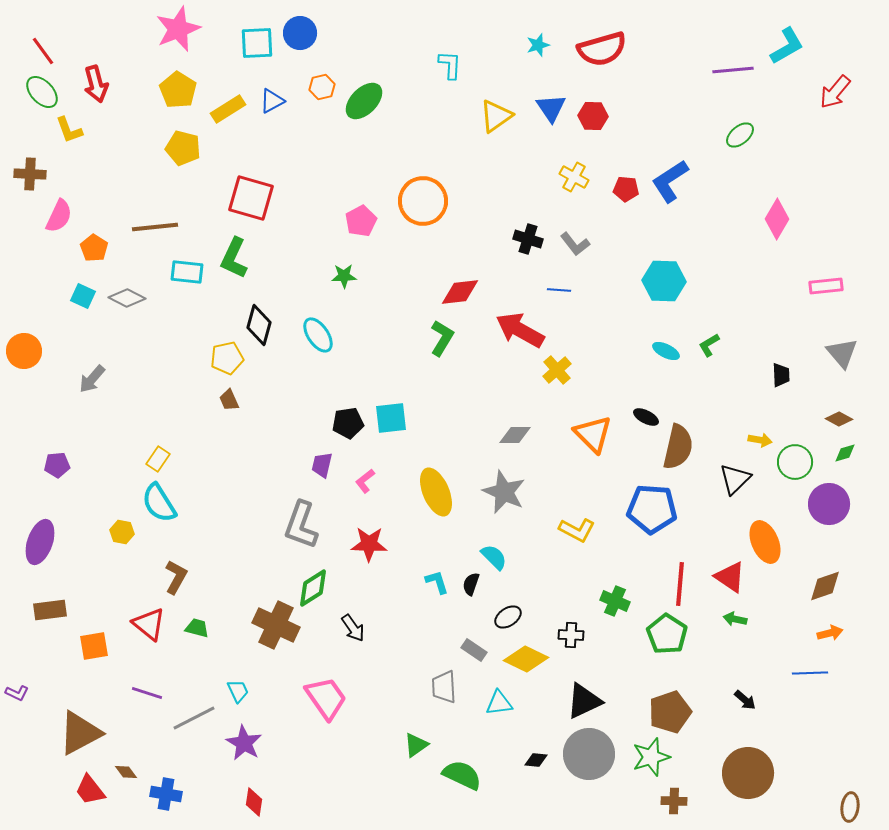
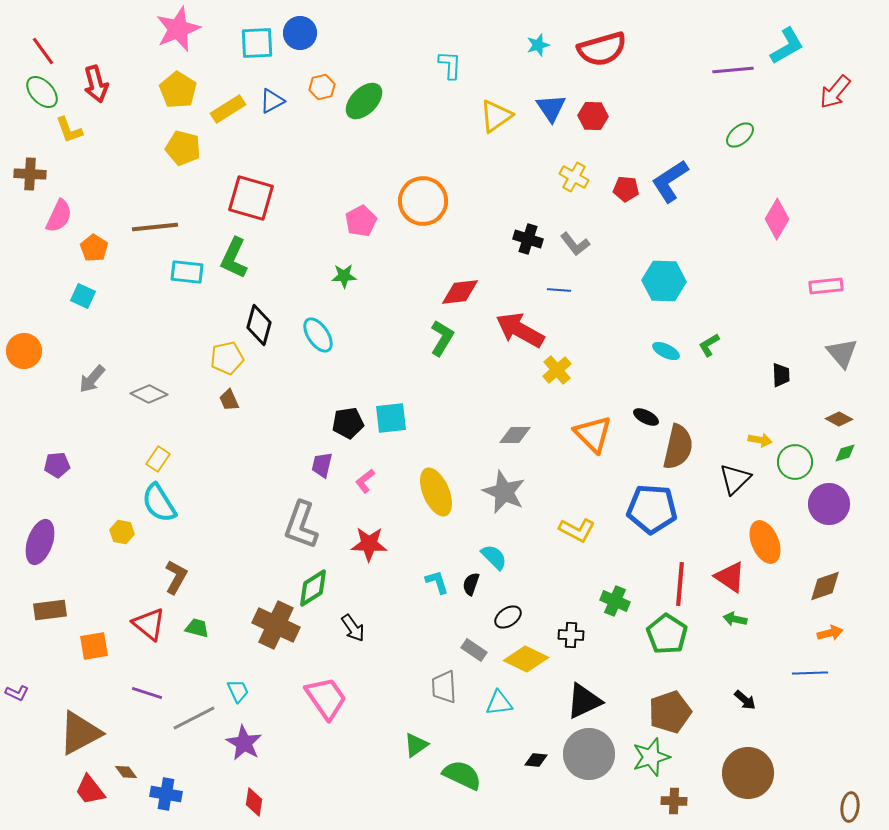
gray diamond at (127, 298): moved 22 px right, 96 px down
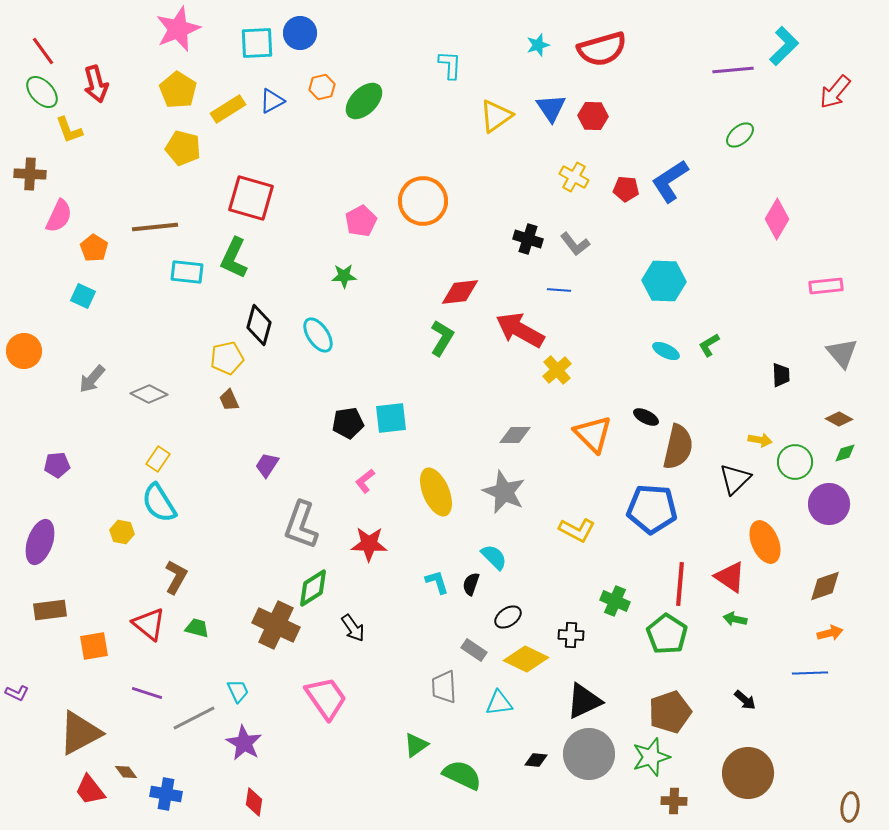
cyan L-shape at (787, 46): moved 3 px left; rotated 15 degrees counterclockwise
purple trapezoid at (322, 465): moved 55 px left; rotated 20 degrees clockwise
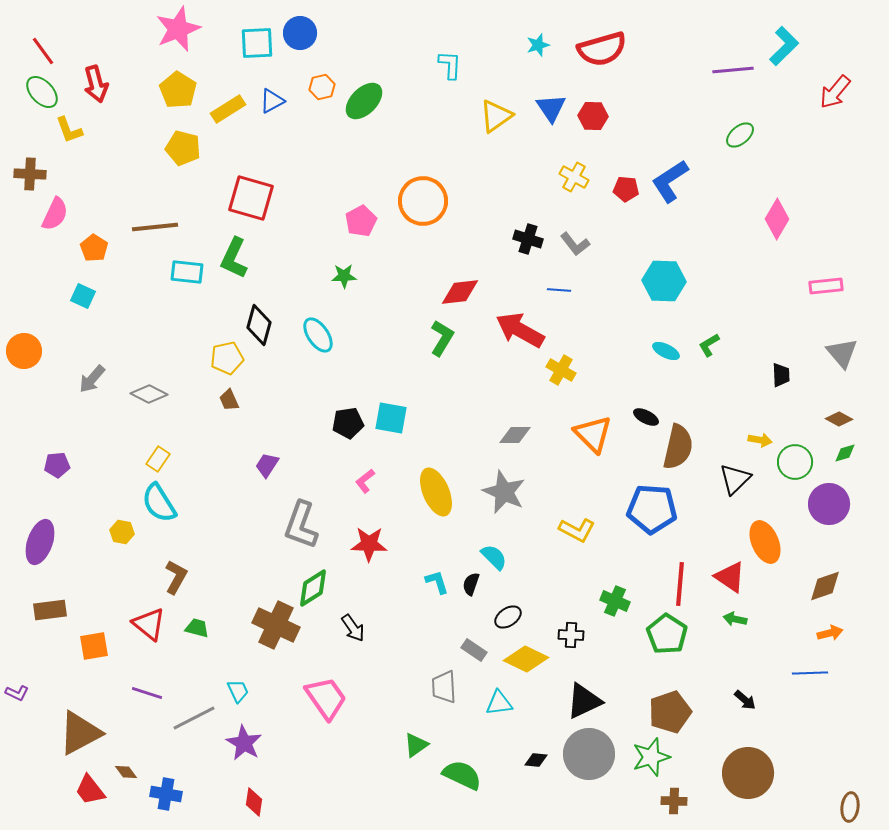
pink semicircle at (59, 216): moved 4 px left, 2 px up
yellow cross at (557, 370): moved 4 px right; rotated 20 degrees counterclockwise
cyan square at (391, 418): rotated 16 degrees clockwise
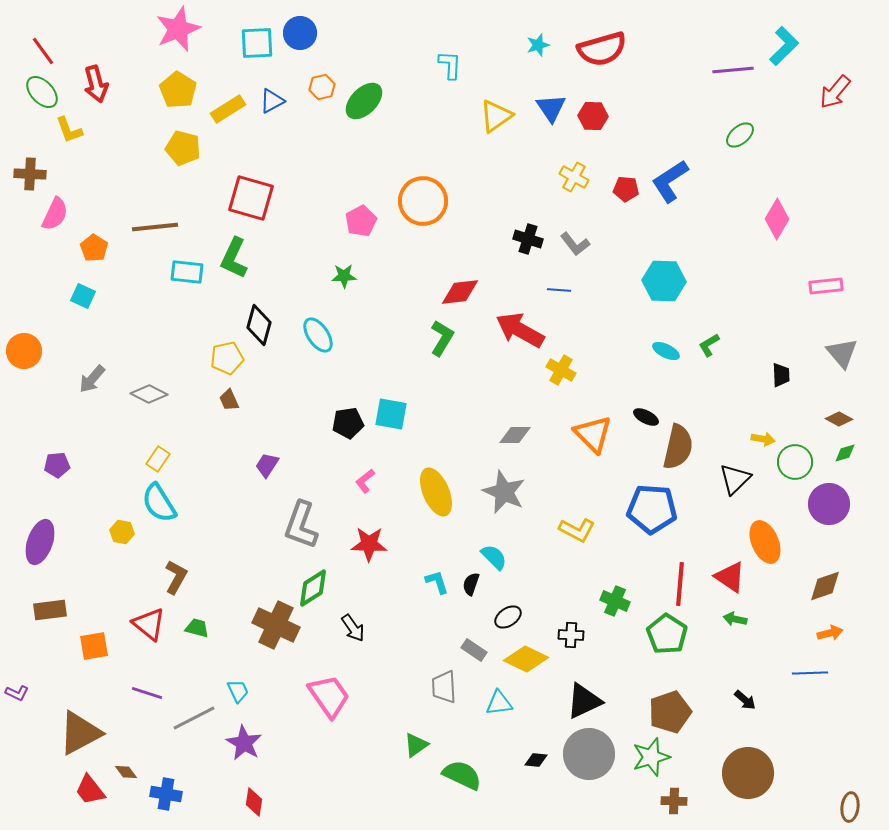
cyan square at (391, 418): moved 4 px up
yellow arrow at (760, 440): moved 3 px right, 1 px up
pink trapezoid at (326, 698): moved 3 px right, 2 px up
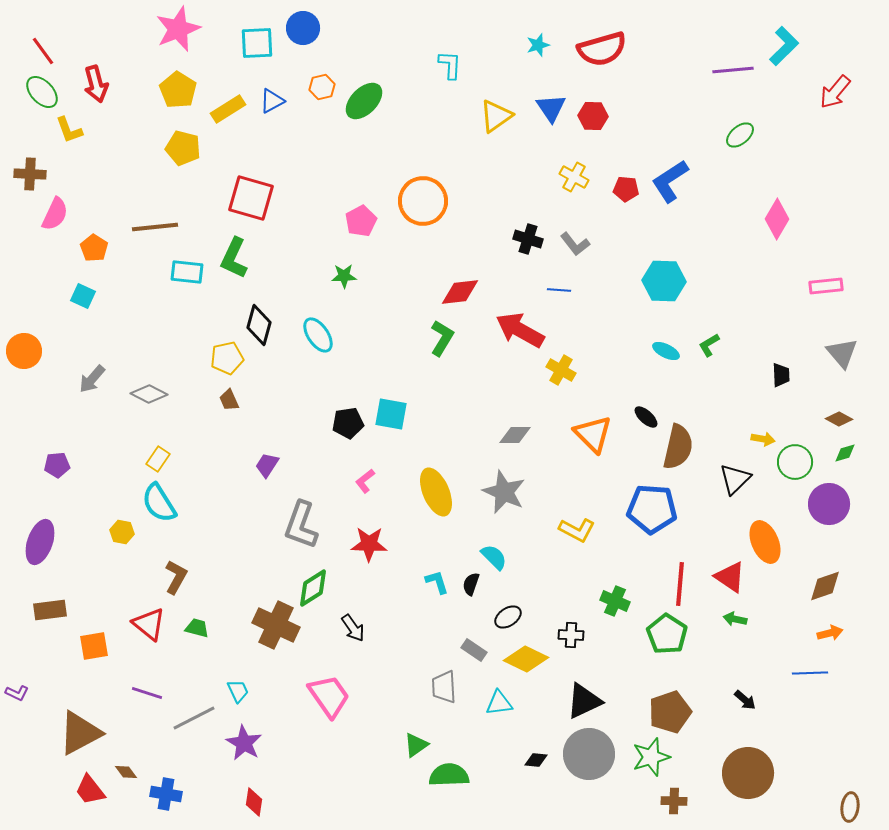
blue circle at (300, 33): moved 3 px right, 5 px up
black ellipse at (646, 417): rotated 15 degrees clockwise
green semicircle at (462, 775): moved 13 px left; rotated 27 degrees counterclockwise
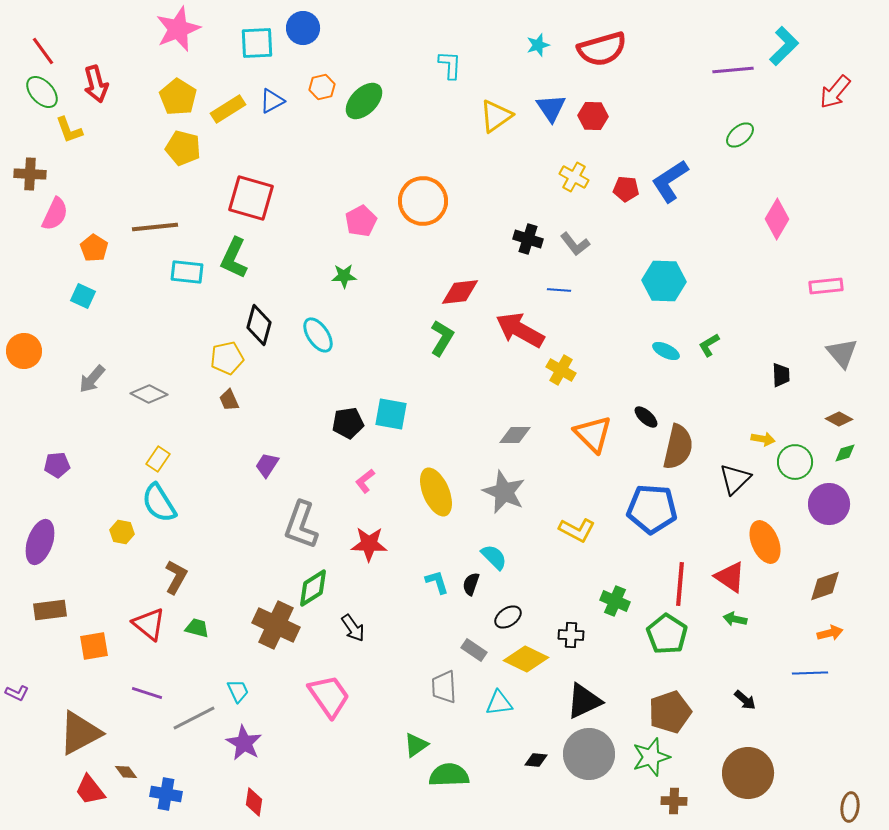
yellow pentagon at (178, 90): moved 7 px down
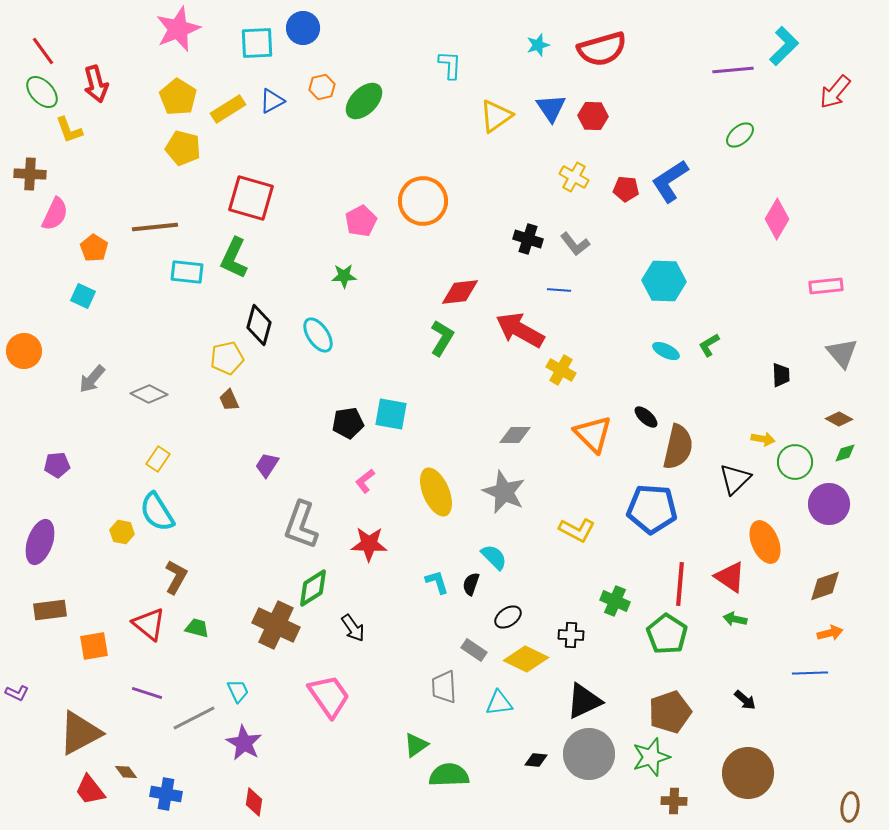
cyan semicircle at (159, 503): moved 2 px left, 9 px down
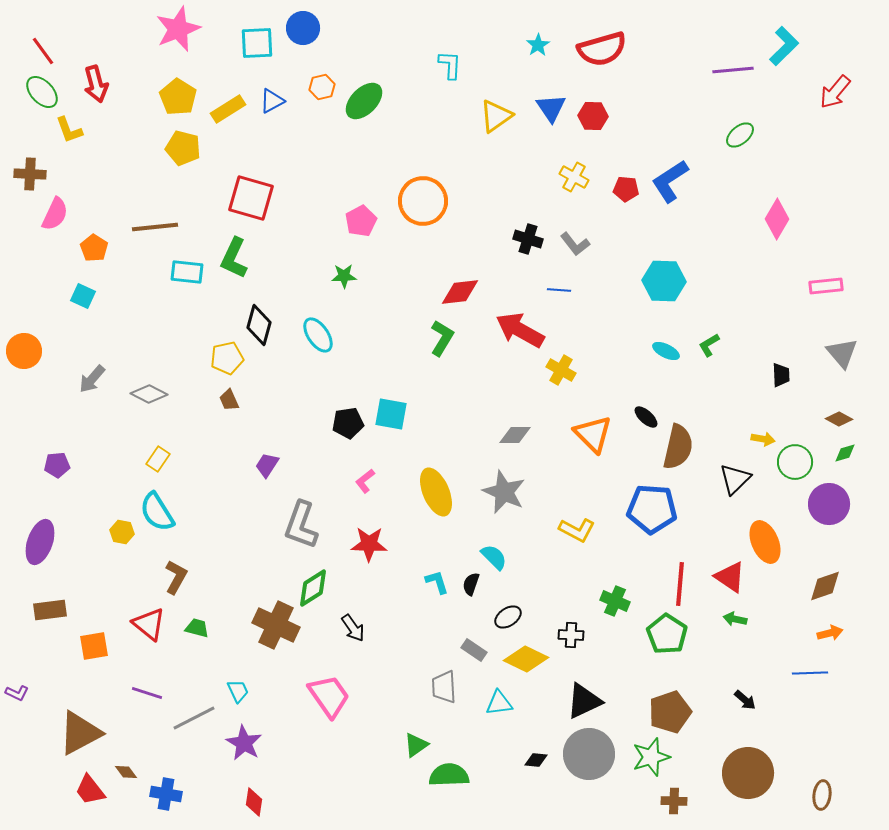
cyan star at (538, 45): rotated 15 degrees counterclockwise
brown ellipse at (850, 807): moved 28 px left, 12 px up
